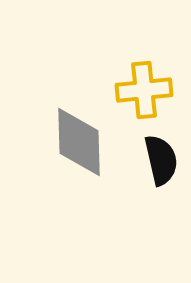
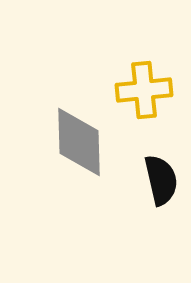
black semicircle: moved 20 px down
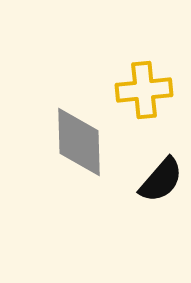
black semicircle: rotated 54 degrees clockwise
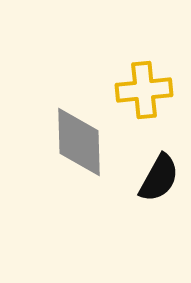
black semicircle: moved 2 px left, 2 px up; rotated 12 degrees counterclockwise
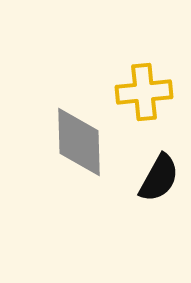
yellow cross: moved 2 px down
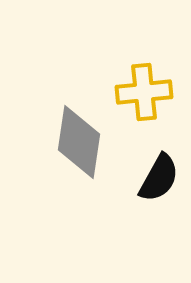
gray diamond: rotated 10 degrees clockwise
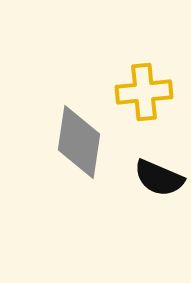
black semicircle: rotated 84 degrees clockwise
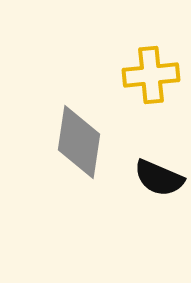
yellow cross: moved 7 px right, 17 px up
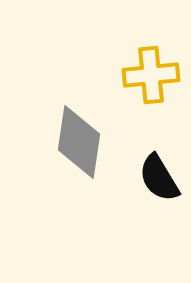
black semicircle: rotated 36 degrees clockwise
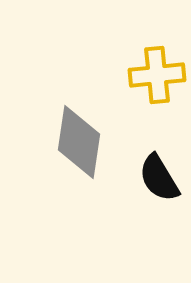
yellow cross: moved 6 px right
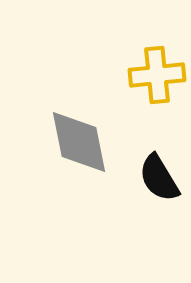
gray diamond: rotated 20 degrees counterclockwise
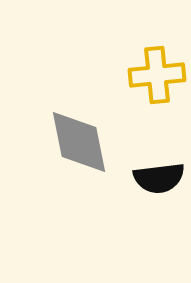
black semicircle: rotated 66 degrees counterclockwise
